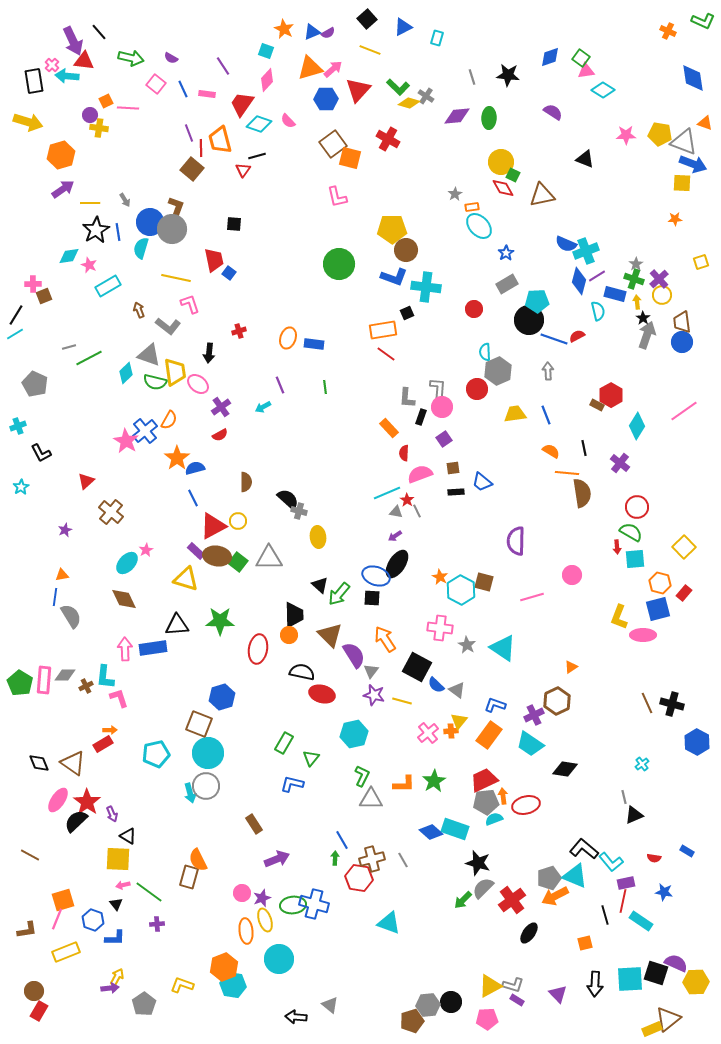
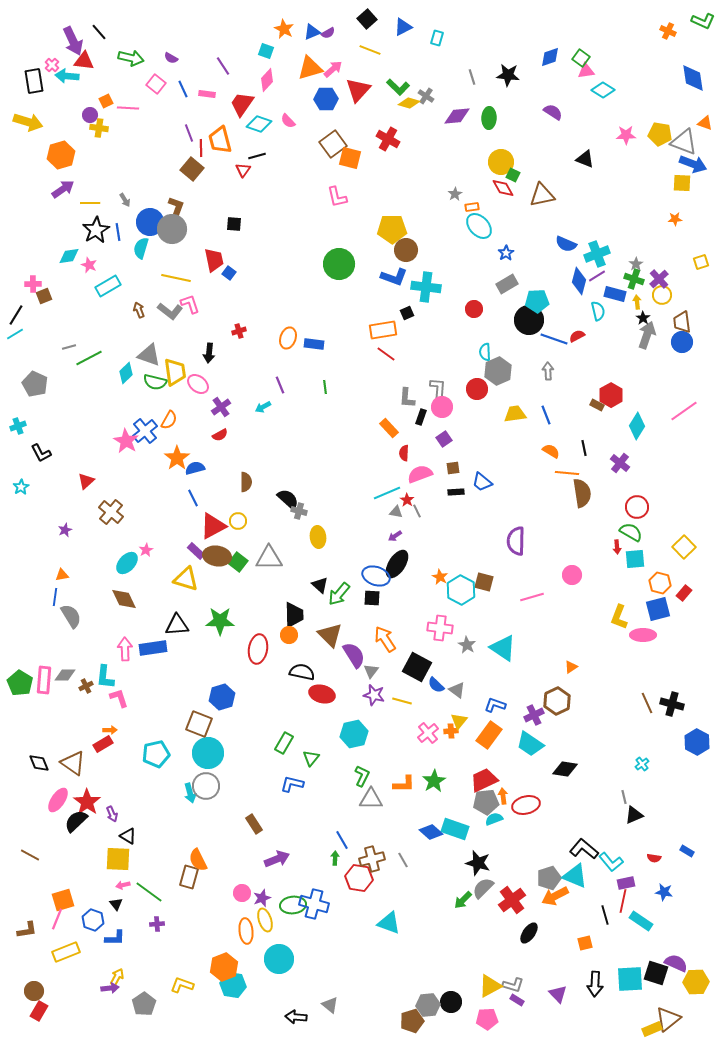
cyan cross at (586, 251): moved 11 px right, 3 px down
gray L-shape at (168, 326): moved 2 px right, 15 px up
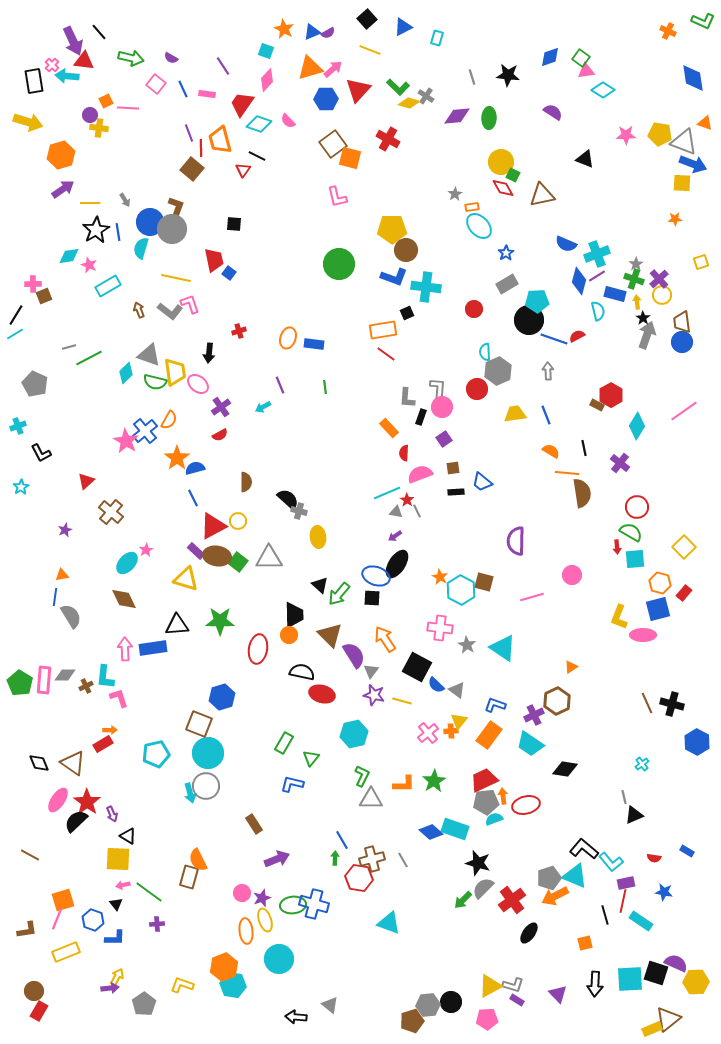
black line at (257, 156): rotated 42 degrees clockwise
